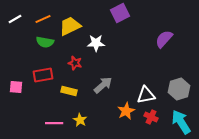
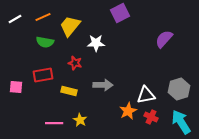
orange line: moved 2 px up
yellow trapezoid: rotated 25 degrees counterclockwise
gray arrow: rotated 42 degrees clockwise
orange star: moved 2 px right
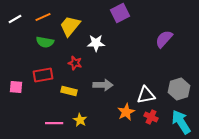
orange star: moved 2 px left, 1 px down
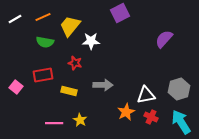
white star: moved 5 px left, 2 px up
pink square: rotated 32 degrees clockwise
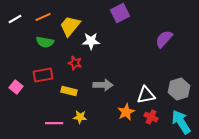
yellow star: moved 3 px up; rotated 24 degrees counterclockwise
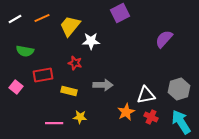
orange line: moved 1 px left, 1 px down
green semicircle: moved 20 px left, 9 px down
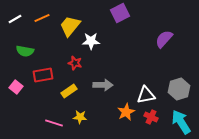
yellow rectangle: rotated 49 degrees counterclockwise
pink line: rotated 18 degrees clockwise
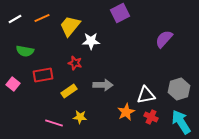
pink square: moved 3 px left, 3 px up
